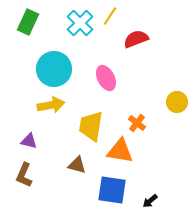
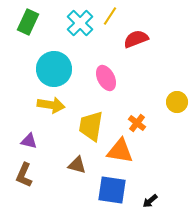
yellow arrow: rotated 20 degrees clockwise
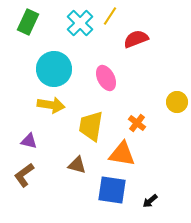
orange triangle: moved 2 px right, 3 px down
brown L-shape: rotated 30 degrees clockwise
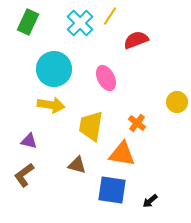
red semicircle: moved 1 px down
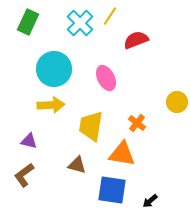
yellow arrow: rotated 12 degrees counterclockwise
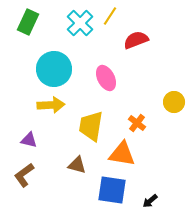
yellow circle: moved 3 px left
purple triangle: moved 1 px up
